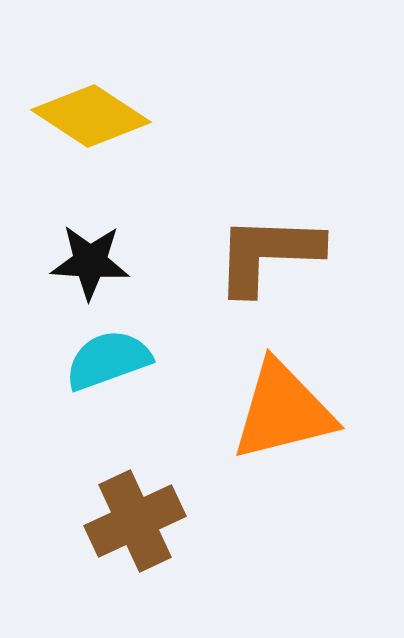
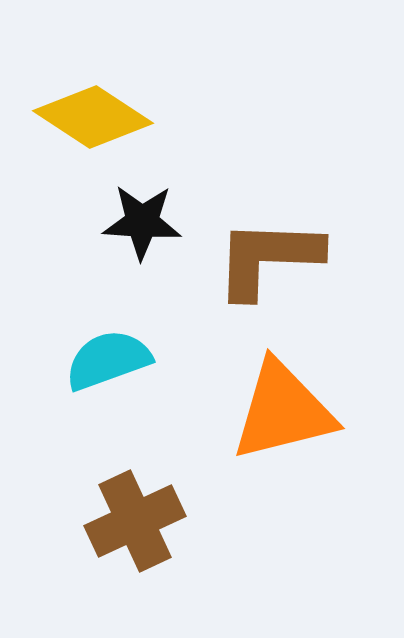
yellow diamond: moved 2 px right, 1 px down
brown L-shape: moved 4 px down
black star: moved 52 px right, 40 px up
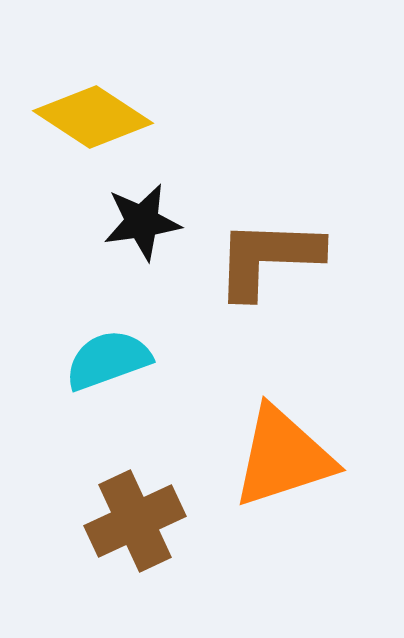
black star: rotated 12 degrees counterclockwise
orange triangle: moved 46 px down; rotated 4 degrees counterclockwise
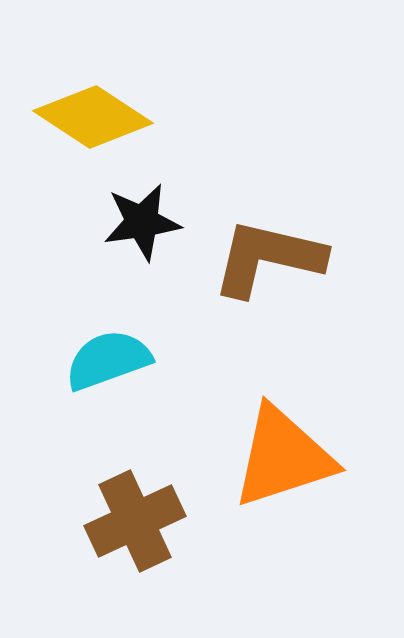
brown L-shape: rotated 11 degrees clockwise
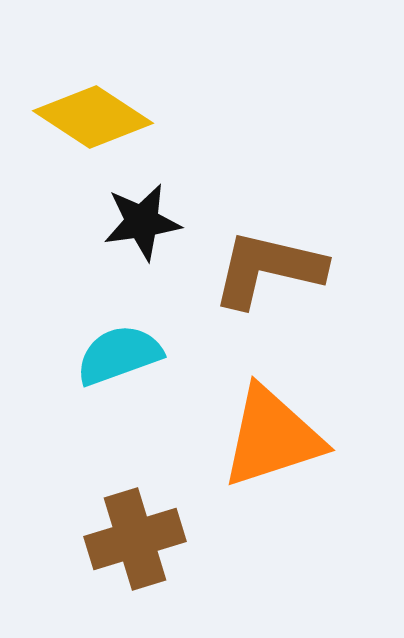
brown L-shape: moved 11 px down
cyan semicircle: moved 11 px right, 5 px up
orange triangle: moved 11 px left, 20 px up
brown cross: moved 18 px down; rotated 8 degrees clockwise
